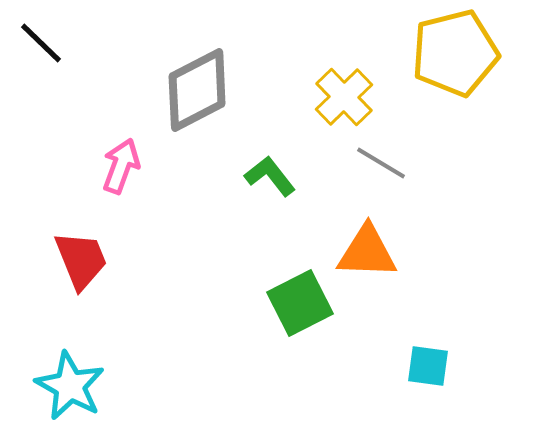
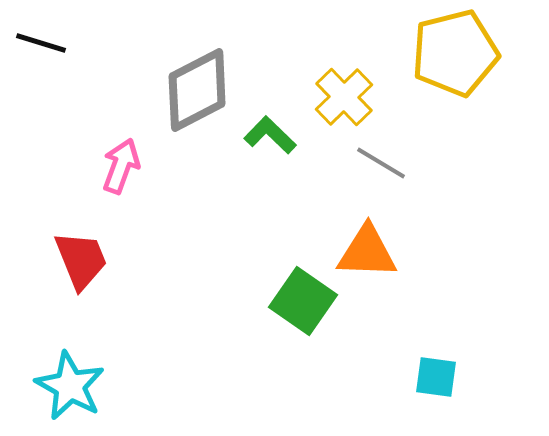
black line: rotated 27 degrees counterclockwise
green L-shape: moved 41 px up; rotated 8 degrees counterclockwise
green square: moved 3 px right, 2 px up; rotated 28 degrees counterclockwise
cyan square: moved 8 px right, 11 px down
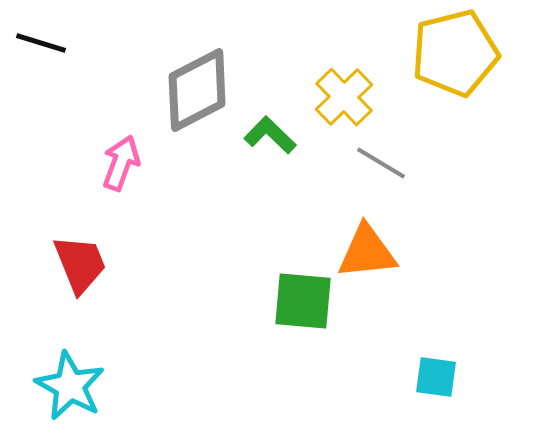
pink arrow: moved 3 px up
orange triangle: rotated 8 degrees counterclockwise
red trapezoid: moved 1 px left, 4 px down
green square: rotated 30 degrees counterclockwise
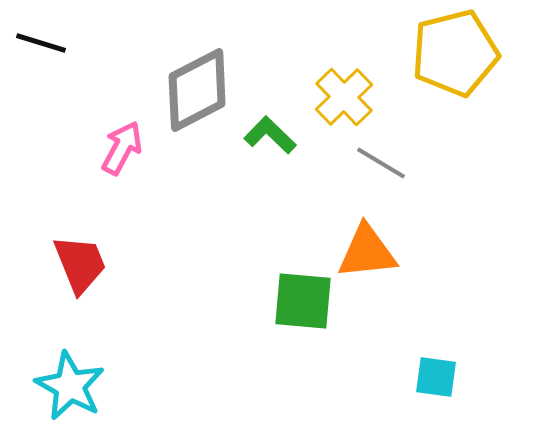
pink arrow: moved 1 px right, 15 px up; rotated 8 degrees clockwise
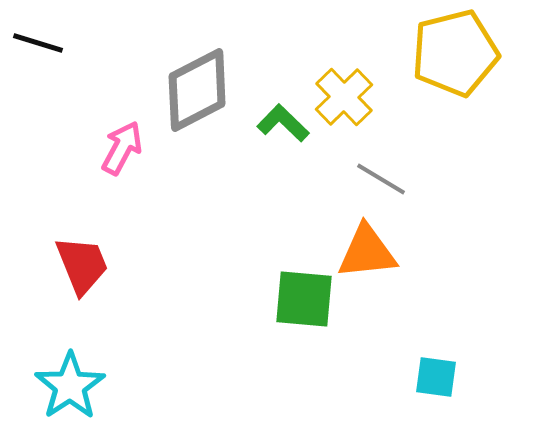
black line: moved 3 px left
green L-shape: moved 13 px right, 12 px up
gray line: moved 16 px down
red trapezoid: moved 2 px right, 1 px down
green square: moved 1 px right, 2 px up
cyan star: rotated 10 degrees clockwise
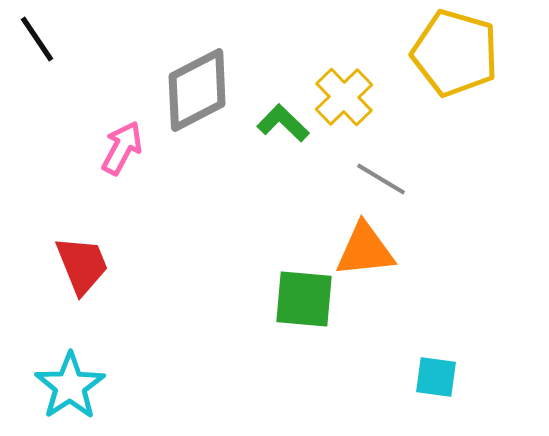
black line: moved 1 px left, 4 px up; rotated 39 degrees clockwise
yellow pentagon: rotated 30 degrees clockwise
orange triangle: moved 2 px left, 2 px up
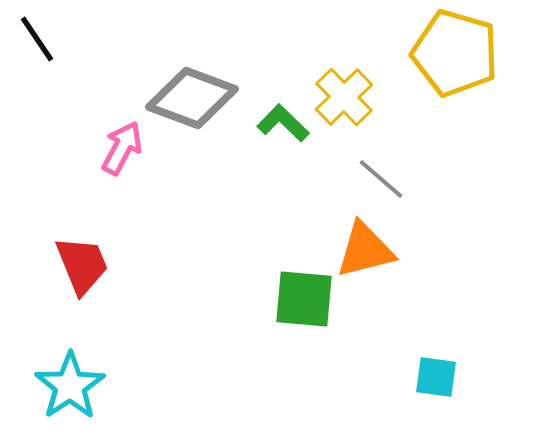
gray diamond: moved 5 px left, 8 px down; rotated 48 degrees clockwise
gray line: rotated 10 degrees clockwise
orange triangle: rotated 8 degrees counterclockwise
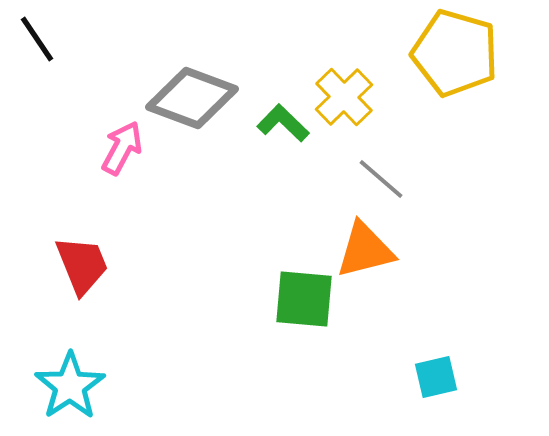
cyan square: rotated 21 degrees counterclockwise
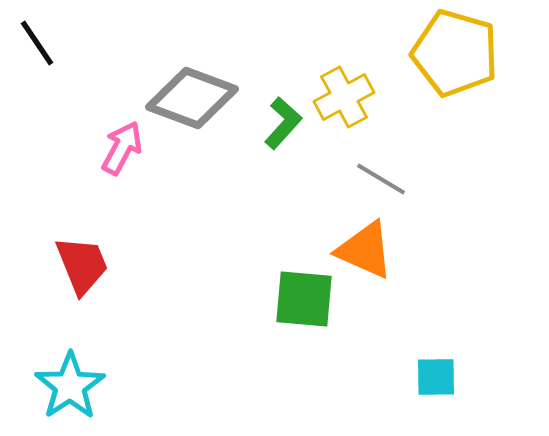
black line: moved 4 px down
yellow cross: rotated 16 degrees clockwise
green L-shape: rotated 88 degrees clockwise
gray line: rotated 10 degrees counterclockwise
orange triangle: rotated 38 degrees clockwise
cyan square: rotated 12 degrees clockwise
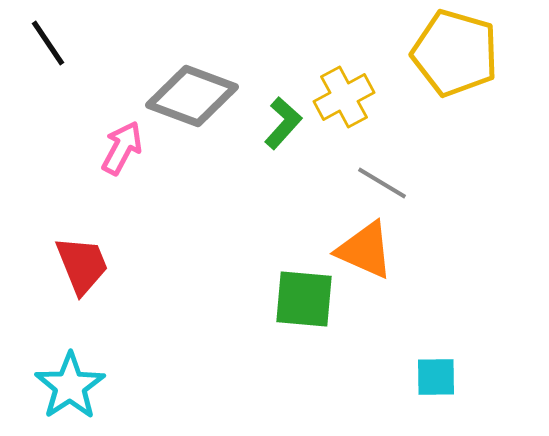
black line: moved 11 px right
gray diamond: moved 2 px up
gray line: moved 1 px right, 4 px down
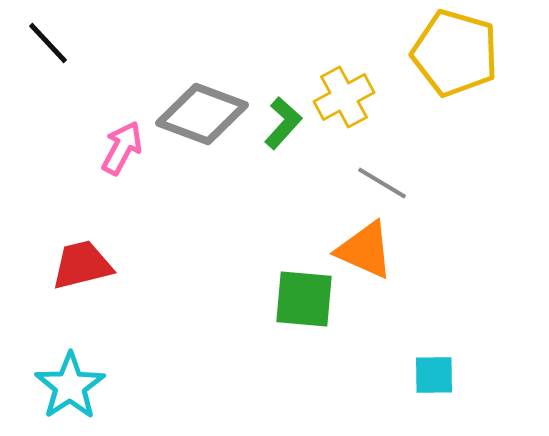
black line: rotated 9 degrees counterclockwise
gray diamond: moved 10 px right, 18 px down
red trapezoid: rotated 82 degrees counterclockwise
cyan square: moved 2 px left, 2 px up
